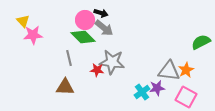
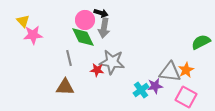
gray arrow: rotated 60 degrees clockwise
green diamond: rotated 20 degrees clockwise
gray triangle: moved 1 px right, 1 px down
purple star: moved 2 px left, 2 px up
cyan cross: moved 1 px left, 2 px up
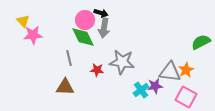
gray star: moved 10 px right
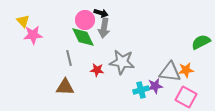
orange star: rotated 21 degrees clockwise
cyan cross: rotated 21 degrees clockwise
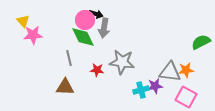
black arrow: moved 5 px left, 1 px down
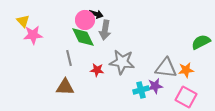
gray arrow: moved 1 px right, 2 px down
gray triangle: moved 4 px left, 4 px up
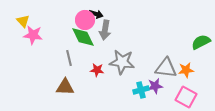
pink star: rotated 12 degrees clockwise
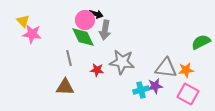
pink star: moved 1 px left, 1 px up
pink square: moved 2 px right, 3 px up
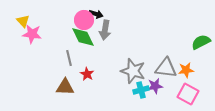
pink circle: moved 1 px left
gray star: moved 11 px right, 9 px down; rotated 10 degrees clockwise
red star: moved 10 px left, 4 px down; rotated 24 degrees clockwise
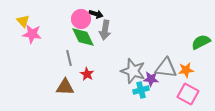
pink circle: moved 3 px left, 1 px up
purple star: moved 4 px left, 7 px up; rotated 14 degrees clockwise
